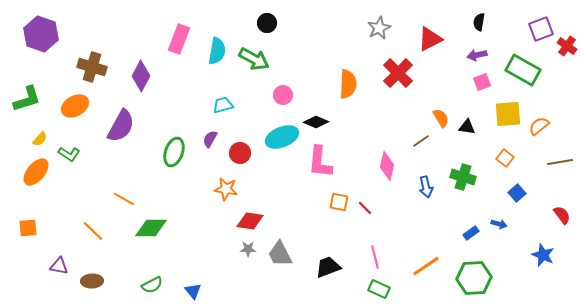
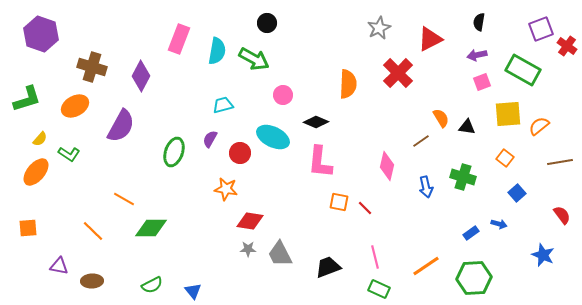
cyan ellipse at (282, 137): moved 9 px left; rotated 48 degrees clockwise
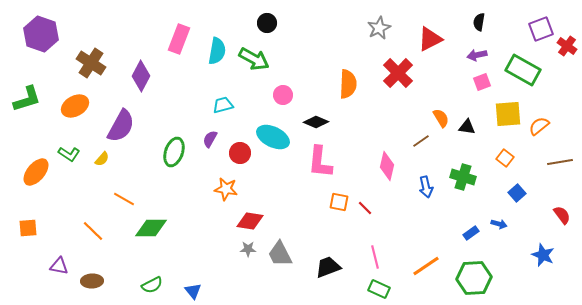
brown cross at (92, 67): moved 1 px left, 4 px up; rotated 16 degrees clockwise
yellow semicircle at (40, 139): moved 62 px right, 20 px down
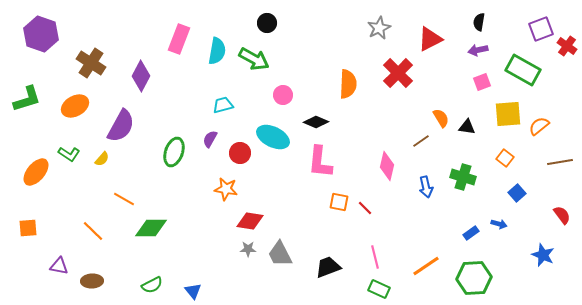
purple arrow at (477, 55): moved 1 px right, 5 px up
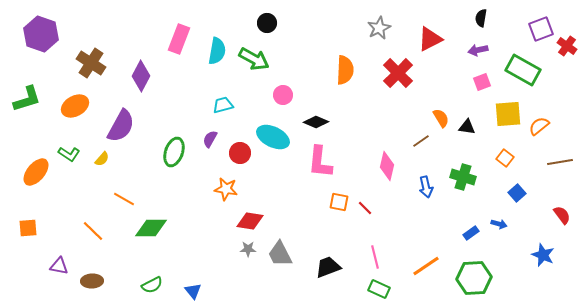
black semicircle at (479, 22): moved 2 px right, 4 px up
orange semicircle at (348, 84): moved 3 px left, 14 px up
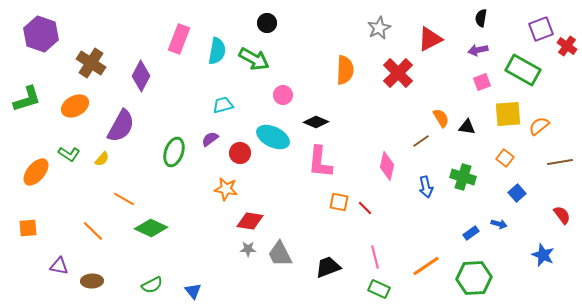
purple semicircle at (210, 139): rotated 24 degrees clockwise
green diamond at (151, 228): rotated 24 degrees clockwise
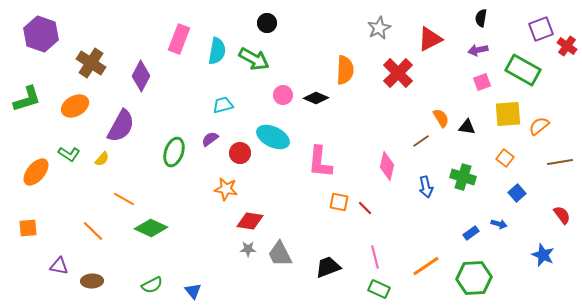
black diamond at (316, 122): moved 24 px up
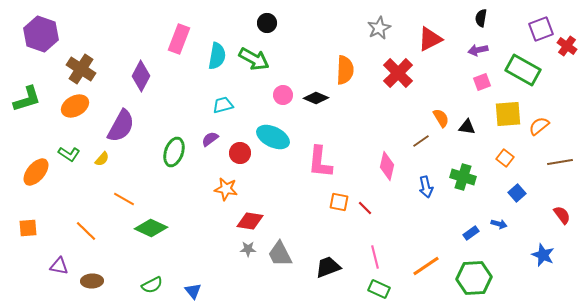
cyan semicircle at (217, 51): moved 5 px down
brown cross at (91, 63): moved 10 px left, 6 px down
orange line at (93, 231): moved 7 px left
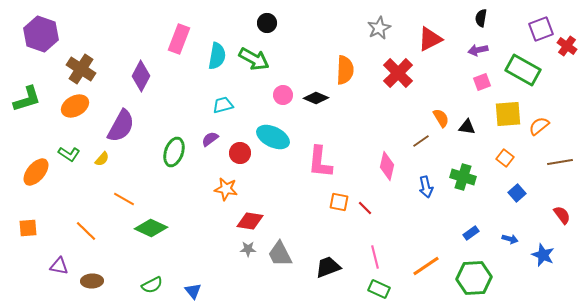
blue arrow at (499, 224): moved 11 px right, 15 px down
